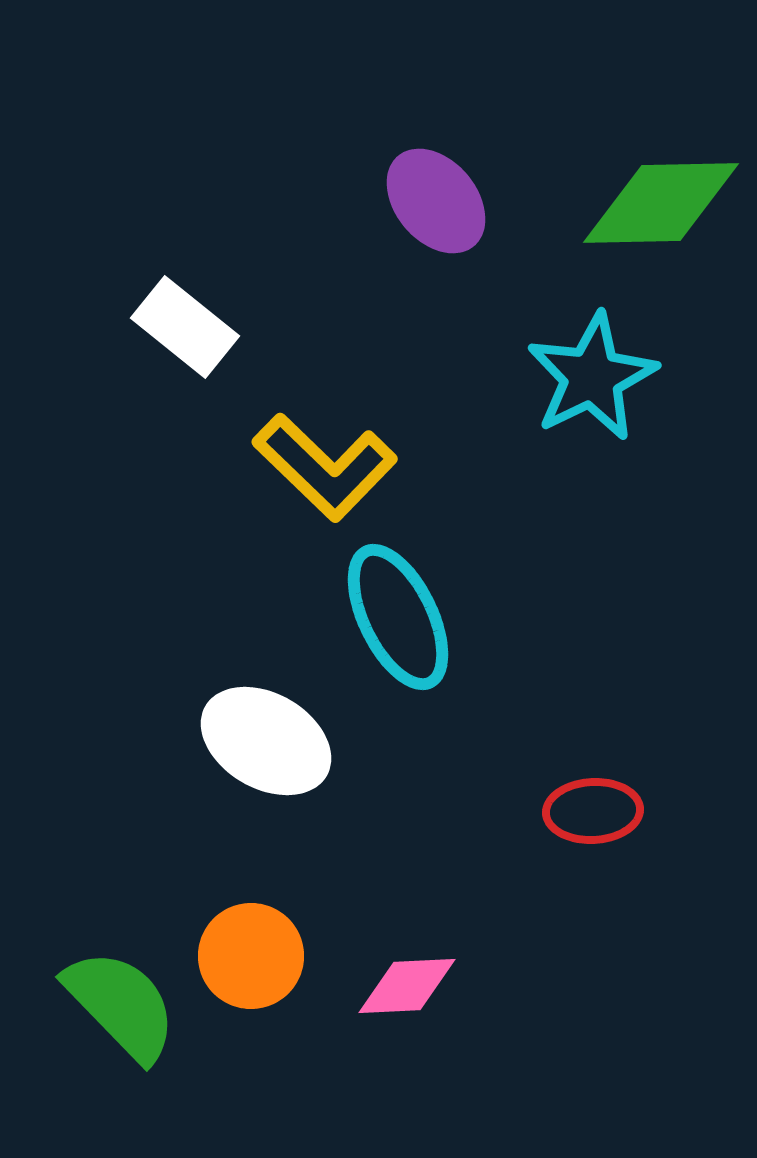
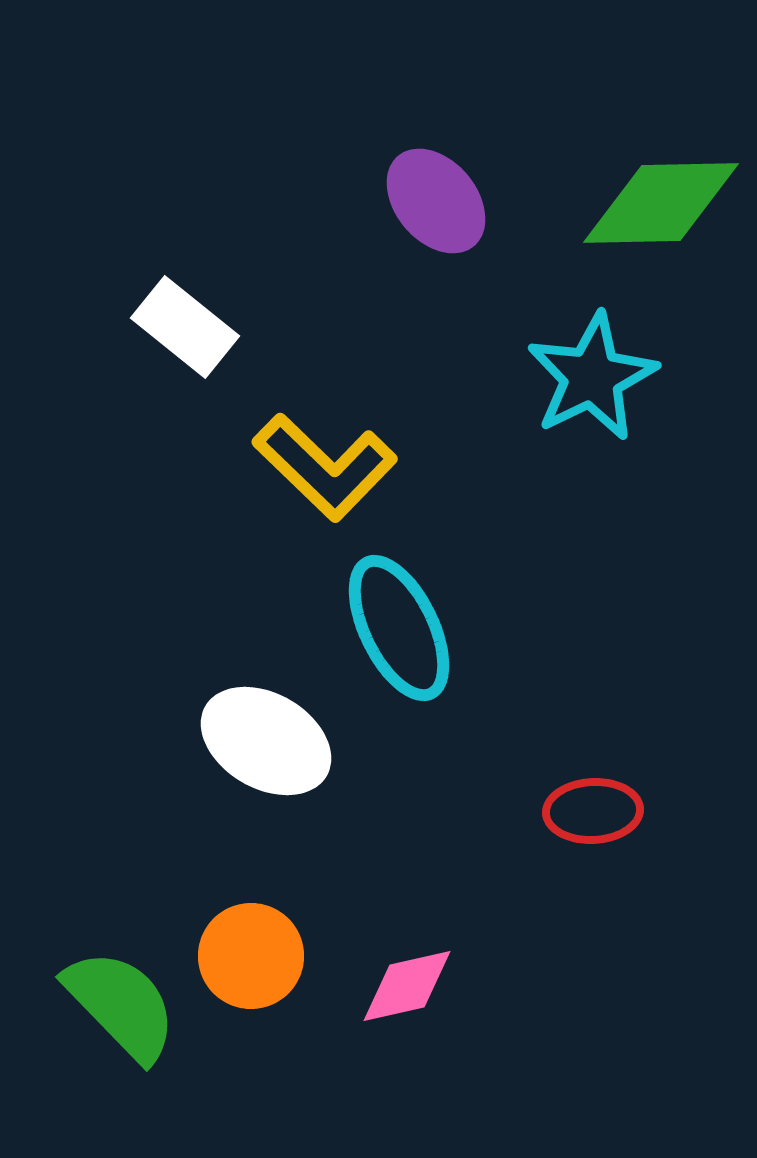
cyan ellipse: moved 1 px right, 11 px down
pink diamond: rotated 10 degrees counterclockwise
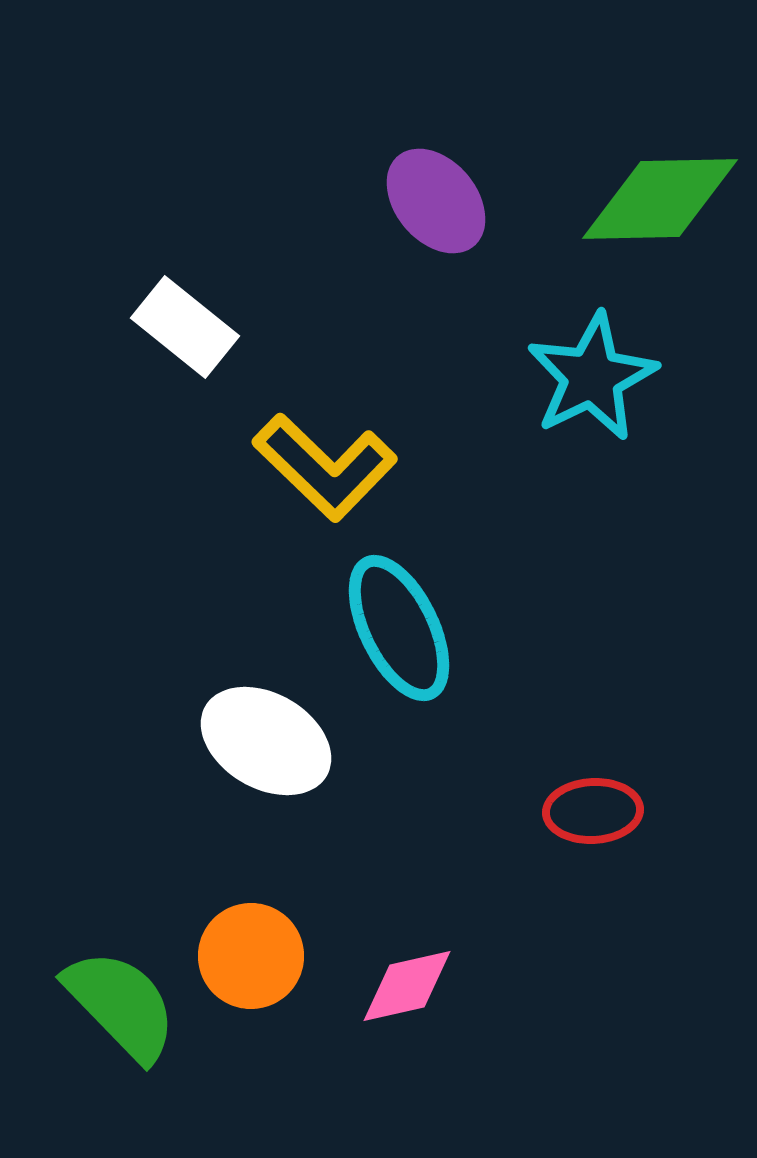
green diamond: moved 1 px left, 4 px up
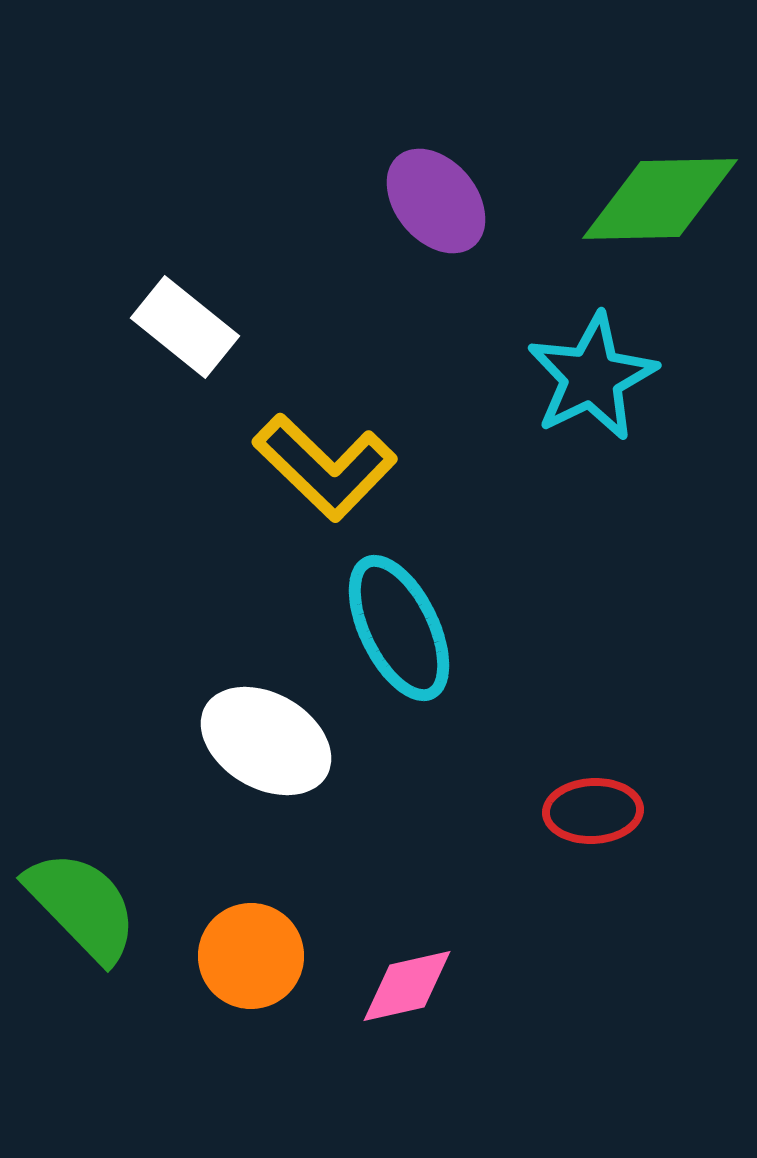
green semicircle: moved 39 px left, 99 px up
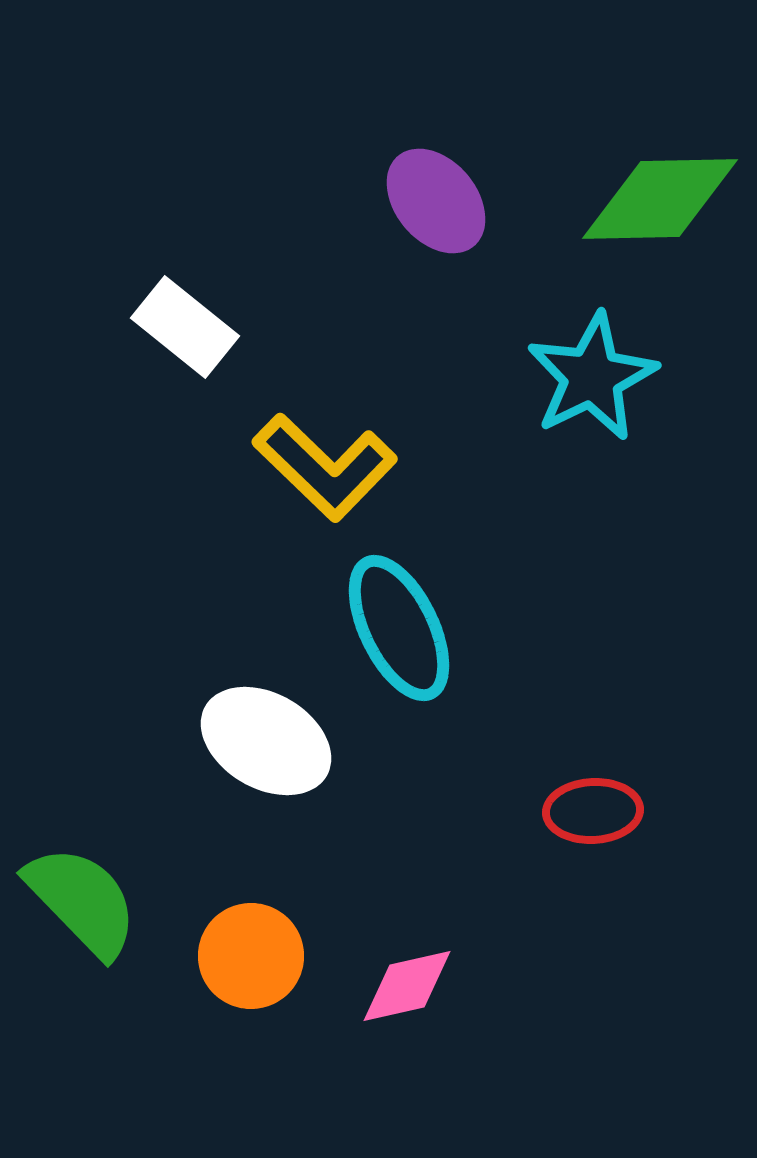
green semicircle: moved 5 px up
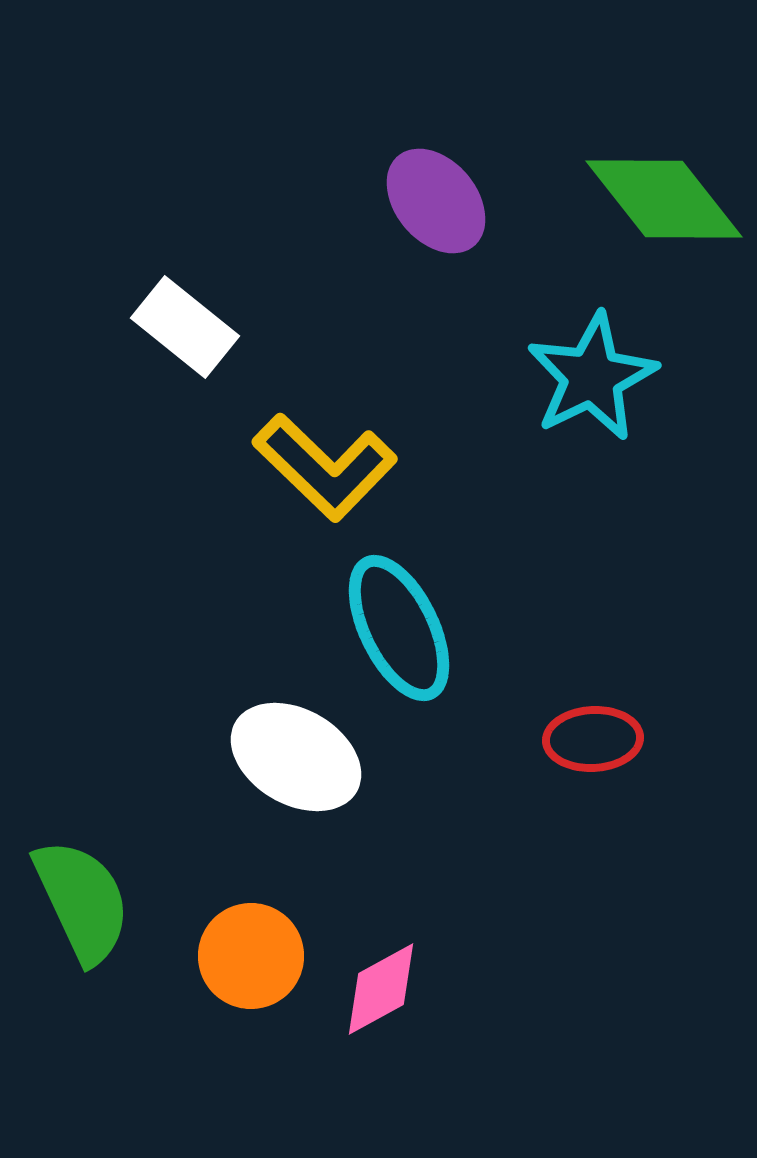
green diamond: moved 4 px right; rotated 53 degrees clockwise
white ellipse: moved 30 px right, 16 px down
red ellipse: moved 72 px up
green semicircle: rotated 19 degrees clockwise
pink diamond: moved 26 px left, 3 px down; rotated 16 degrees counterclockwise
